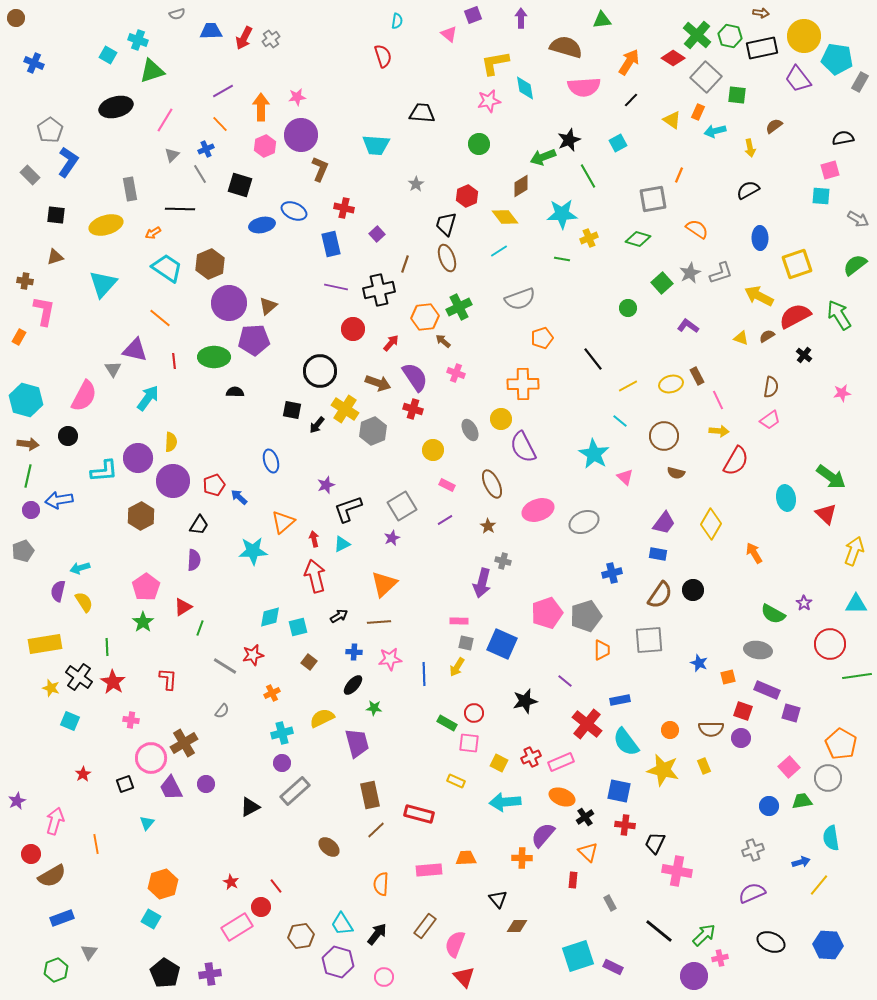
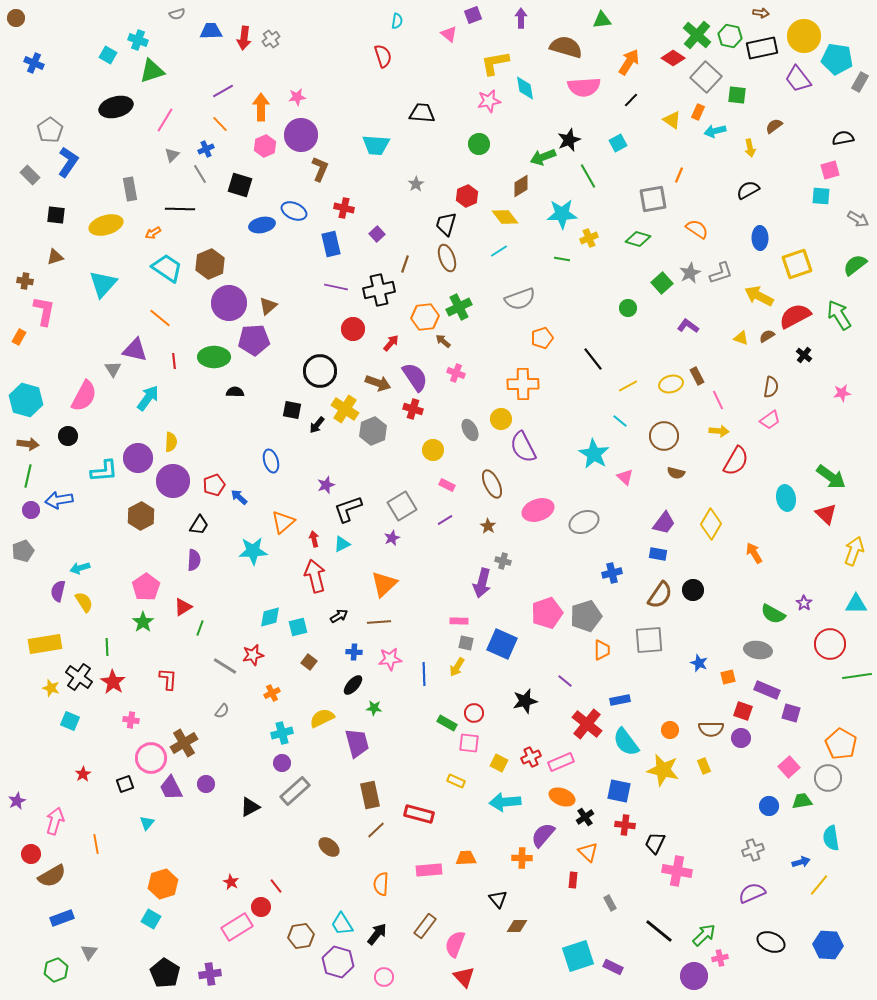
red arrow at (244, 38): rotated 20 degrees counterclockwise
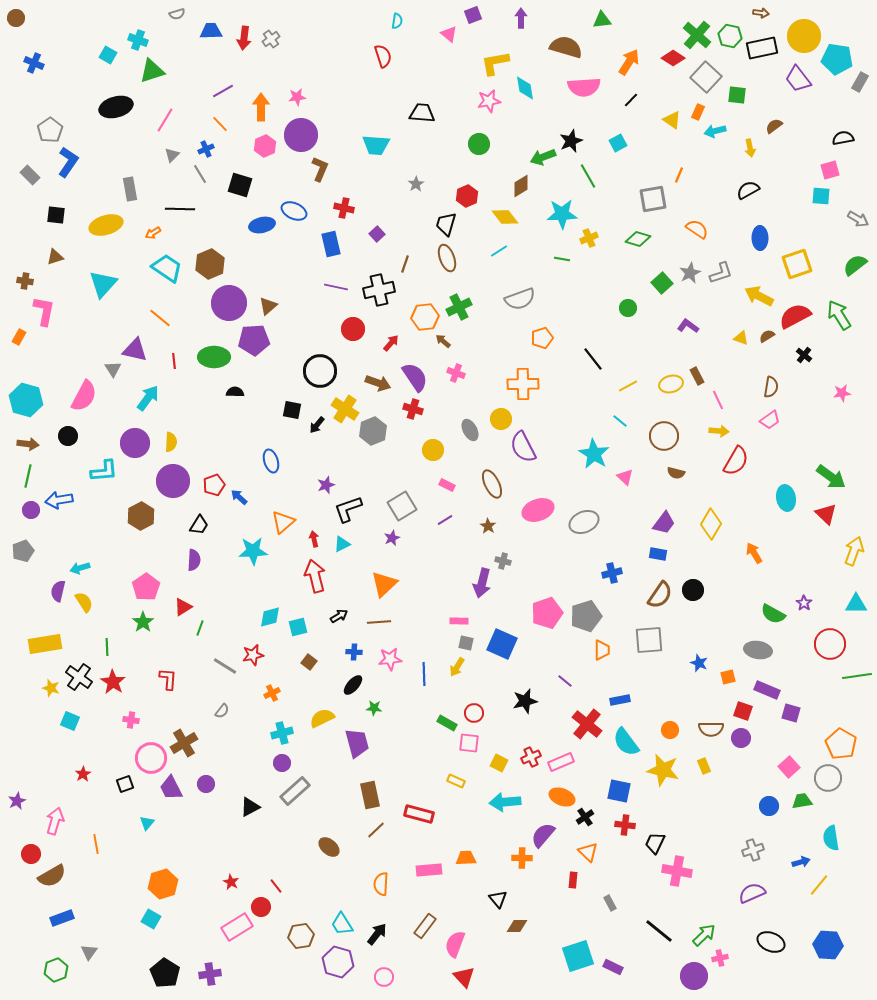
black star at (569, 140): moved 2 px right, 1 px down
purple circle at (138, 458): moved 3 px left, 15 px up
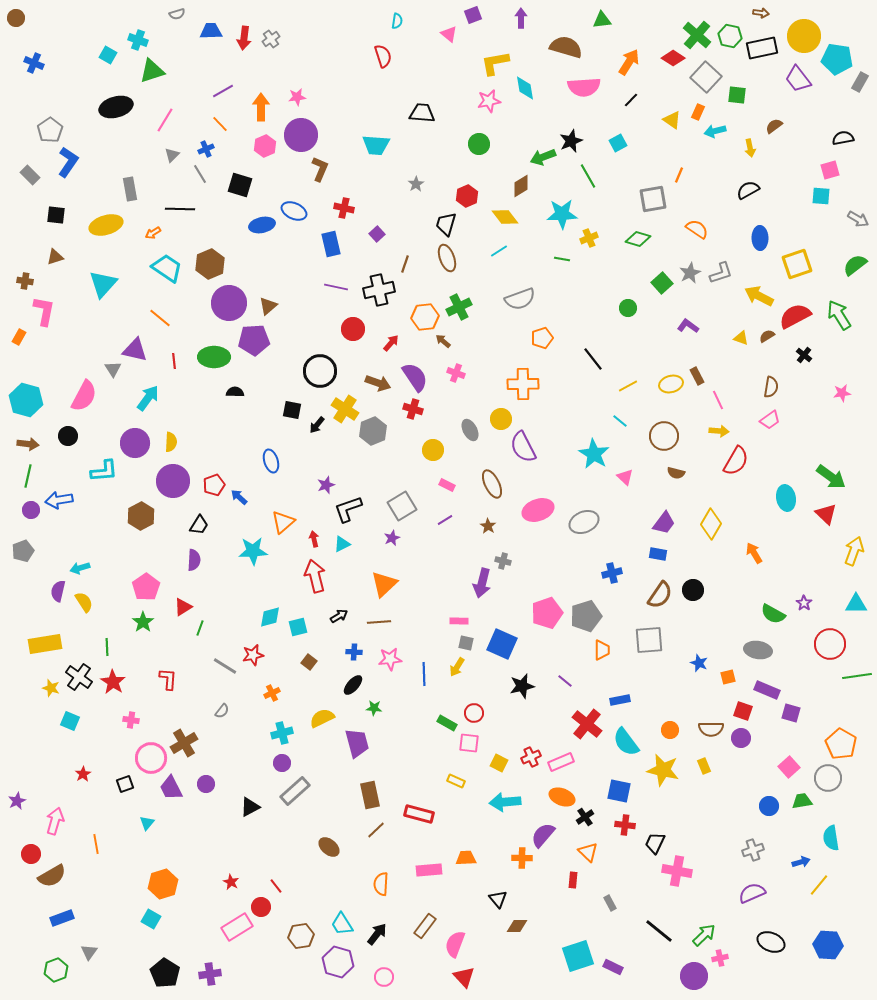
black star at (525, 701): moved 3 px left, 15 px up
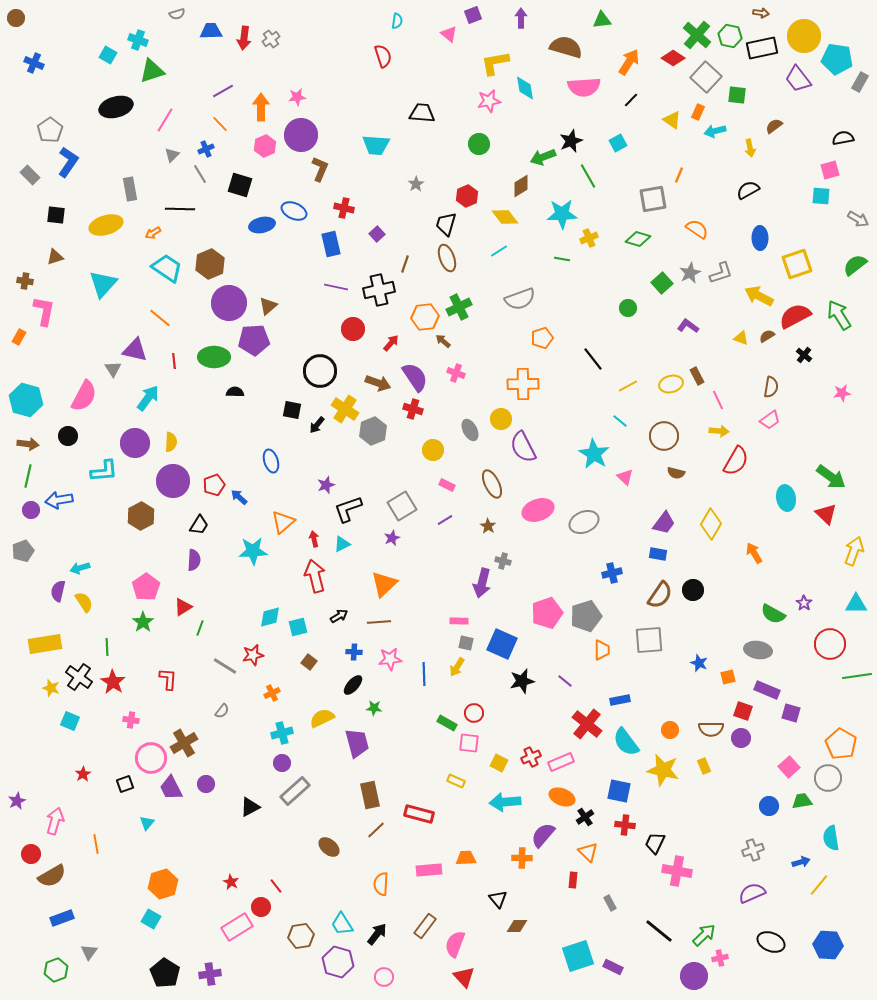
black star at (522, 686): moved 5 px up
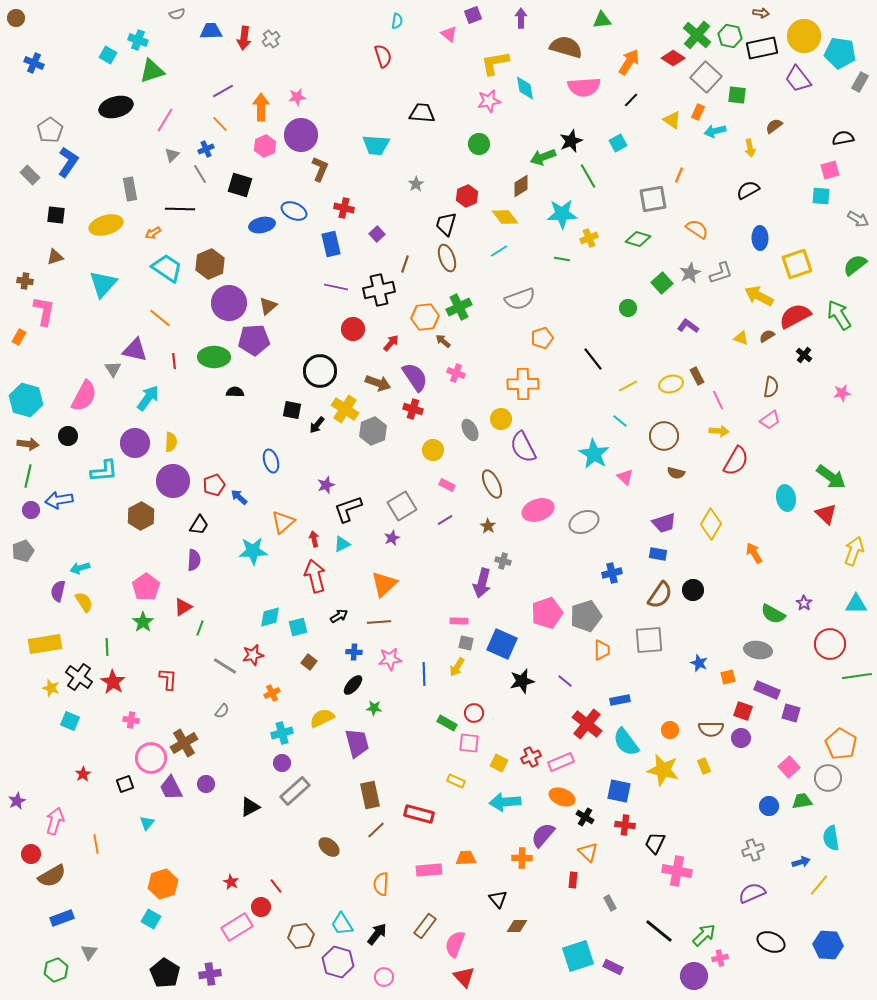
cyan pentagon at (837, 59): moved 3 px right, 6 px up
purple trapezoid at (664, 523): rotated 35 degrees clockwise
black cross at (585, 817): rotated 24 degrees counterclockwise
